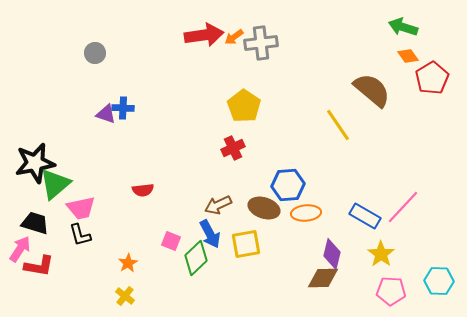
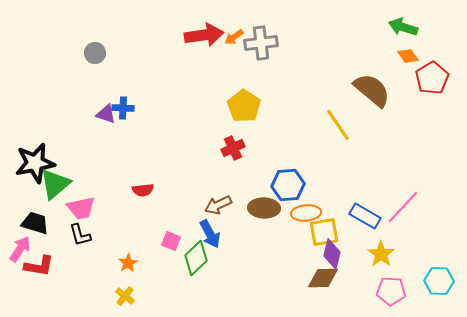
brown ellipse: rotated 16 degrees counterclockwise
yellow square: moved 78 px right, 12 px up
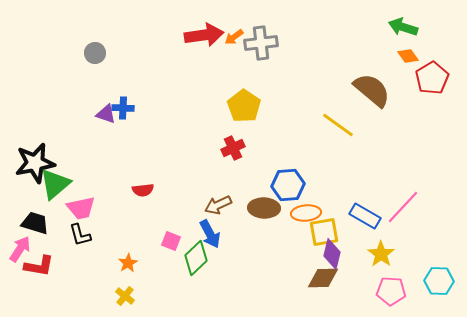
yellow line: rotated 20 degrees counterclockwise
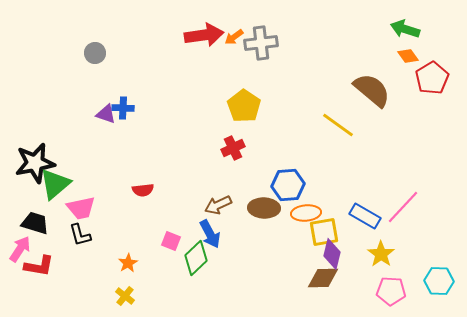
green arrow: moved 2 px right, 2 px down
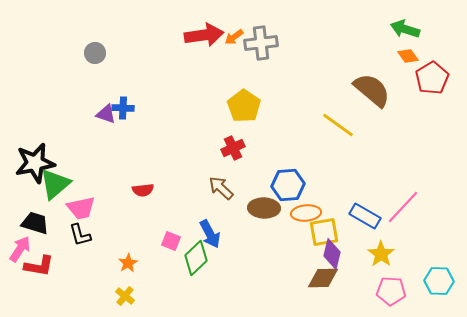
brown arrow: moved 3 px right, 17 px up; rotated 68 degrees clockwise
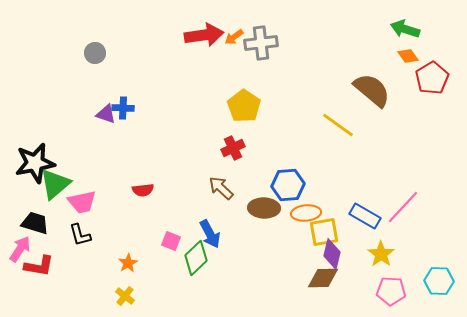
pink trapezoid: moved 1 px right, 6 px up
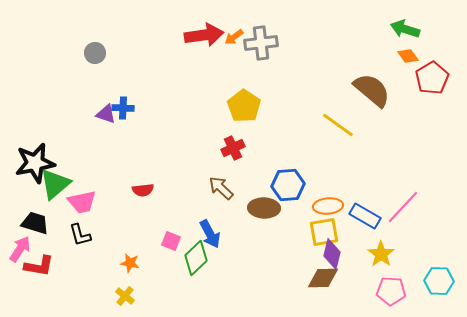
orange ellipse: moved 22 px right, 7 px up
orange star: moved 2 px right; rotated 30 degrees counterclockwise
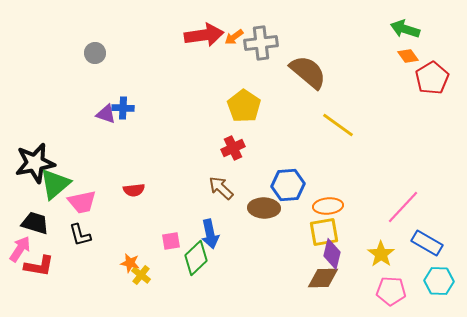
brown semicircle: moved 64 px left, 18 px up
red semicircle: moved 9 px left
blue rectangle: moved 62 px right, 27 px down
blue arrow: rotated 16 degrees clockwise
pink square: rotated 30 degrees counterclockwise
yellow cross: moved 16 px right, 21 px up
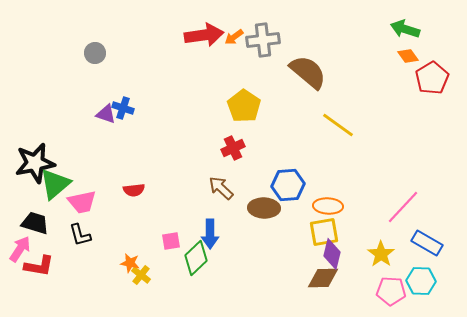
gray cross: moved 2 px right, 3 px up
blue cross: rotated 15 degrees clockwise
orange ellipse: rotated 8 degrees clockwise
blue arrow: rotated 12 degrees clockwise
cyan hexagon: moved 18 px left
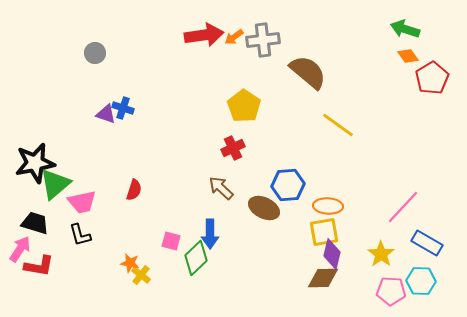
red semicircle: rotated 65 degrees counterclockwise
brown ellipse: rotated 24 degrees clockwise
pink square: rotated 24 degrees clockwise
